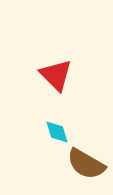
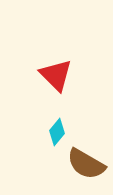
cyan diamond: rotated 56 degrees clockwise
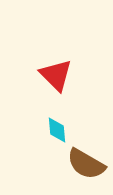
cyan diamond: moved 2 px up; rotated 44 degrees counterclockwise
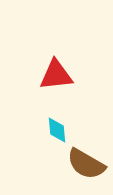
red triangle: rotated 51 degrees counterclockwise
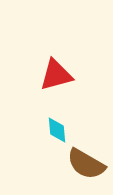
red triangle: rotated 9 degrees counterclockwise
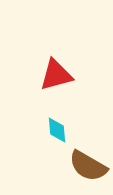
brown semicircle: moved 2 px right, 2 px down
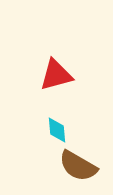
brown semicircle: moved 10 px left
